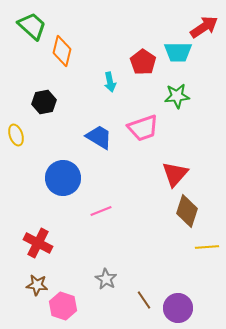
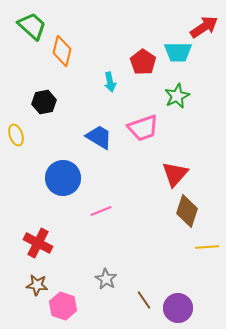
green star: rotated 20 degrees counterclockwise
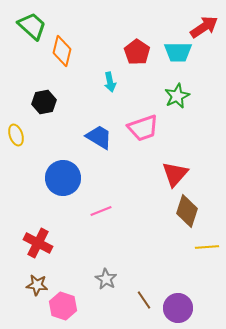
red pentagon: moved 6 px left, 10 px up
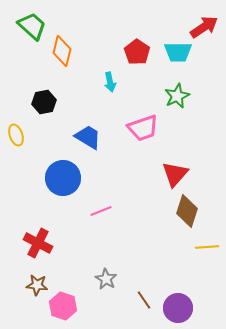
blue trapezoid: moved 11 px left
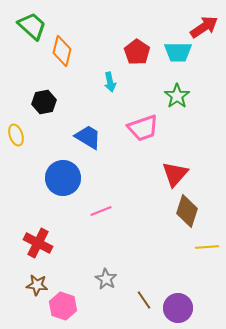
green star: rotated 10 degrees counterclockwise
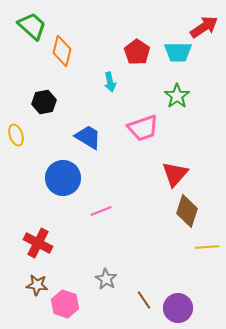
pink hexagon: moved 2 px right, 2 px up
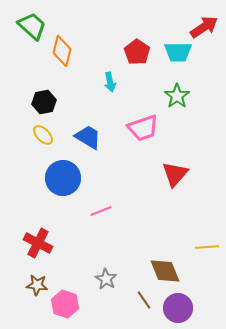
yellow ellipse: moved 27 px right; rotated 25 degrees counterclockwise
brown diamond: moved 22 px left, 60 px down; rotated 40 degrees counterclockwise
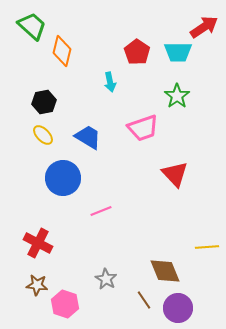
red triangle: rotated 24 degrees counterclockwise
